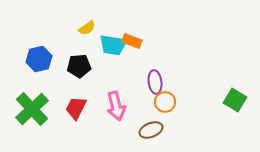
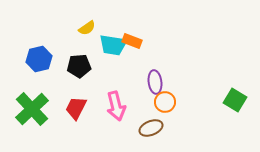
brown ellipse: moved 2 px up
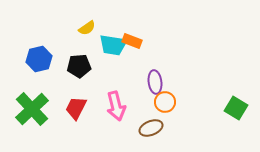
green square: moved 1 px right, 8 px down
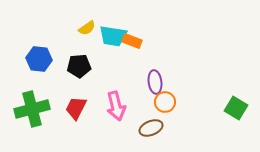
cyan trapezoid: moved 9 px up
blue hexagon: rotated 20 degrees clockwise
green cross: rotated 28 degrees clockwise
